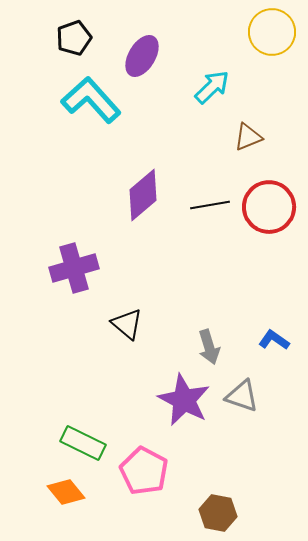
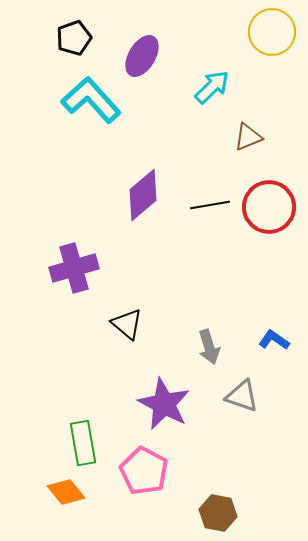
purple star: moved 20 px left, 4 px down
green rectangle: rotated 54 degrees clockwise
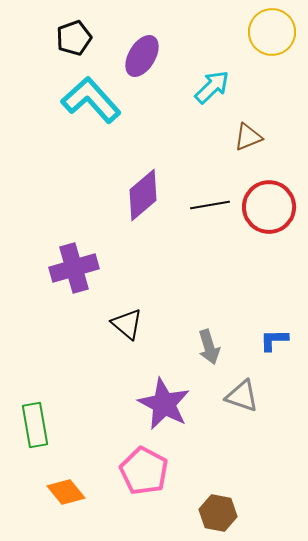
blue L-shape: rotated 36 degrees counterclockwise
green rectangle: moved 48 px left, 18 px up
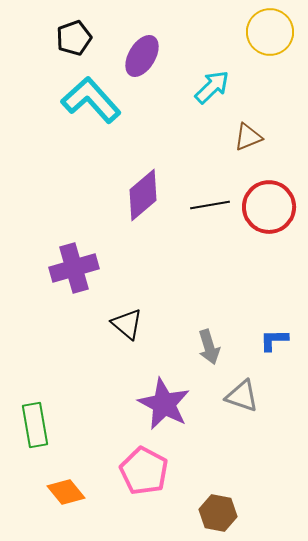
yellow circle: moved 2 px left
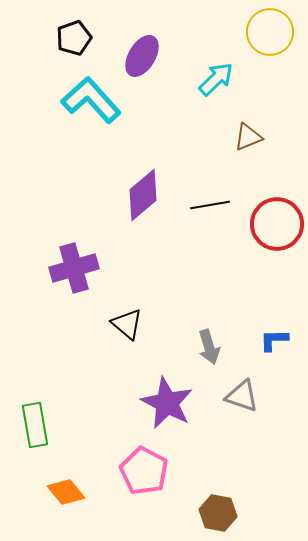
cyan arrow: moved 4 px right, 8 px up
red circle: moved 8 px right, 17 px down
purple star: moved 3 px right, 1 px up
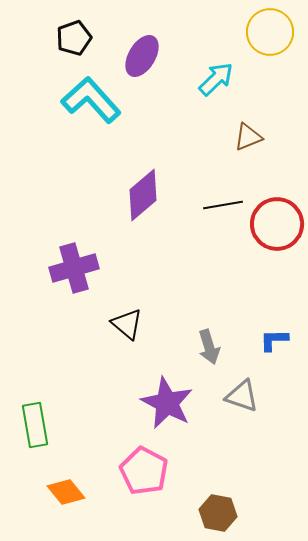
black line: moved 13 px right
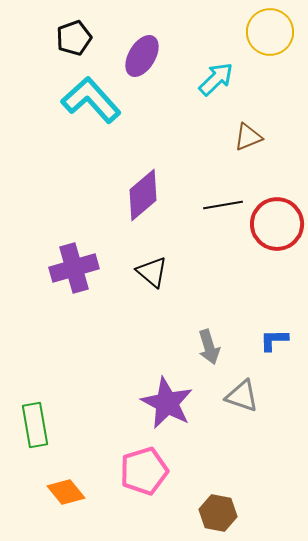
black triangle: moved 25 px right, 52 px up
pink pentagon: rotated 27 degrees clockwise
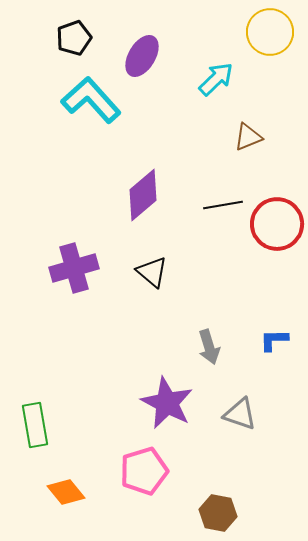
gray triangle: moved 2 px left, 18 px down
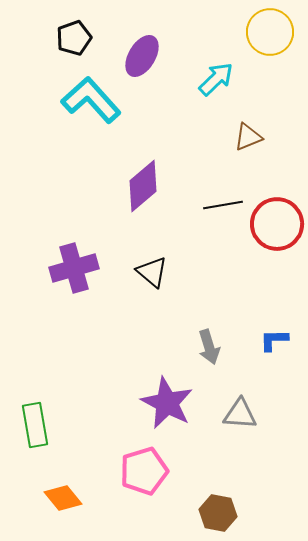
purple diamond: moved 9 px up
gray triangle: rotated 15 degrees counterclockwise
orange diamond: moved 3 px left, 6 px down
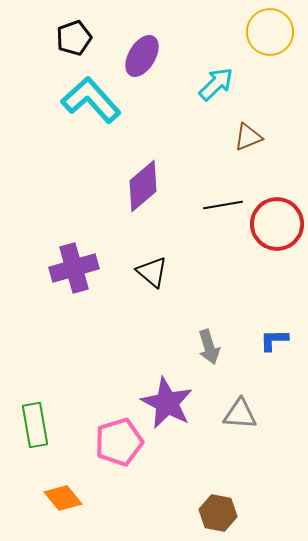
cyan arrow: moved 5 px down
pink pentagon: moved 25 px left, 29 px up
